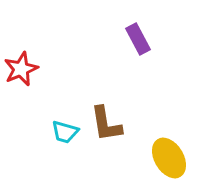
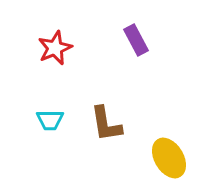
purple rectangle: moved 2 px left, 1 px down
red star: moved 34 px right, 21 px up
cyan trapezoid: moved 15 px left, 12 px up; rotated 16 degrees counterclockwise
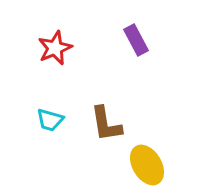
cyan trapezoid: rotated 16 degrees clockwise
yellow ellipse: moved 22 px left, 7 px down
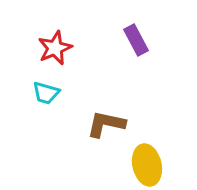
cyan trapezoid: moved 4 px left, 27 px up
brown L-shape: rotated 111 degrees clockwise
yellow ellipse: rotated 18 degrees clockwise
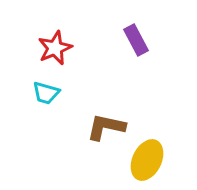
brown L-shape: moved 3 px down
yellow ellipse: moved 5 px up; rotated 39 degrees clockwise
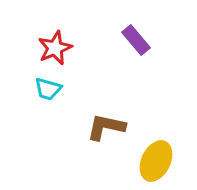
purple rectangle: rotated 12 degrees counterclockwise
cyan trapezoid: moved 2 px right, 4 px up
yellow ellipse: moved 9 px right, 1 px down
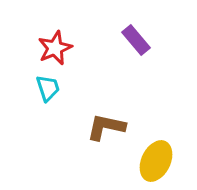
cyan trapezoid: moved 1 px up; rotated 124 degrees counterclockwise
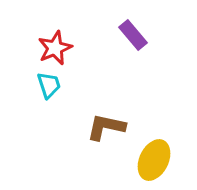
purple rectangle: moved 3 px left, 5 px up
cyan trapezoid: moved 1 px right, 3 px up
yellow ellipse: moved 2 px left, 1 px up
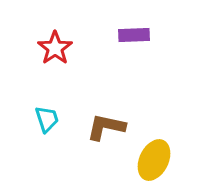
purple rectangle: moved 1 px right; rotated 52 degrees counterclockwise
red star: rotated 12 degrees counterclockwise
cyan trapezoid: moved 2 px left, 34 px down
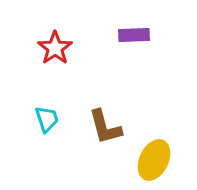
brown L-shape: moved 1 px left; rotated 117 degrees counterclockwise
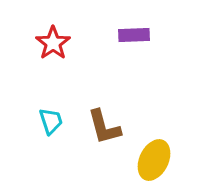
red star: moved 2 px left, 5 px up
cyan trapezoid: moved 4 px right, 2 px down
brown L-shape: moved 1 px left
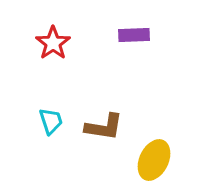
brown L-shape: rotated 66 degrees counterclockwise
